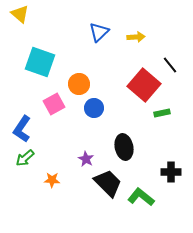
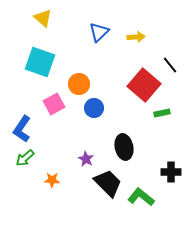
yellow triangle: moved 23 px right, 4 px down
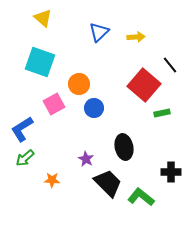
blue L-shape: rotated 24 degrees clockwise
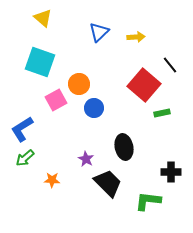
pink square: moved 2 px right, 4 px up
green L-shape: moved 7 px right, 4 px down; rotated 32 degrees counterclockwise
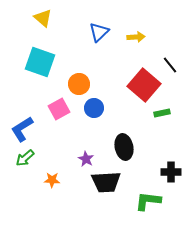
pink square: moved 3 px right, 9 px down
black trapezoid: moved 2 px left, 1 px up; rotated 132 degrees clockwise
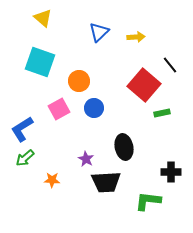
orange circle: moved 3 px up
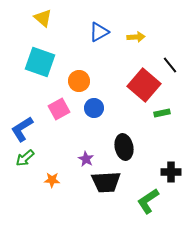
blue triangle: rotated 15 degrees clockwise
green L-shape: rotated 40 degrees counterclockwise
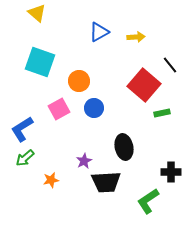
yellow triangle: moved 6 px left, 5 px up
purple star: moved 2 px left, 2 px down; rotated 14 degrees clockwise
orange star: moved 1 px left; rotated 14 degrees counterclockwise
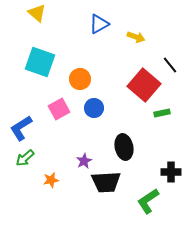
blue triangle: moved 8 px up
yellow arrow: rotated 24 degrees clockwise
orange circle: moved 1 px right, 2 px up
blue L-shape: moved 1 px left, 1 px up
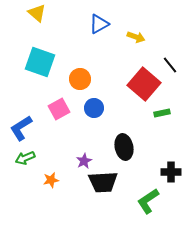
red square: moved 1 px up
green arrow: rotated 18 degrees clockwise
black trapezoid: moved 3 px left
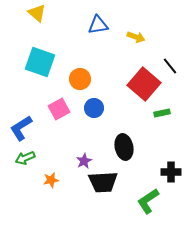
blue triangle: moved 1 px left, 1 px down; rotated 20 degrees clockwise
black line: moved 1 px down
